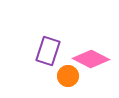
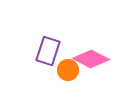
orange circle: moved 6 px up
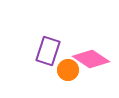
pink diamond: rotated 6 degrees clockwise
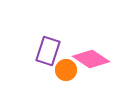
orange circle: moved 2 px left
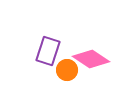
orange circle: moved 1 px right
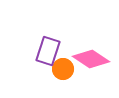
orange circle: moved 4 px left, 1 px up
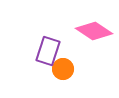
pink diamond: moved 3 px right, 28 px up
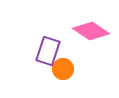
pink diamond: moved 3 px left
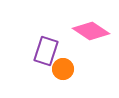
purple rectangle: moved 2 px left
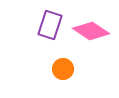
purple rectangle: moved 4 px right, 26 px up
